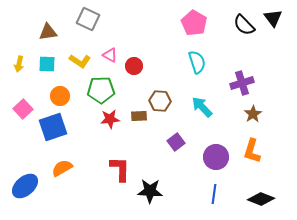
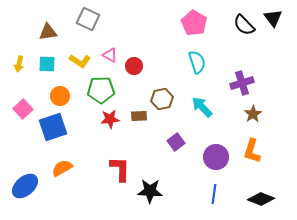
brown hexagon: moved 2 px right, 2 px up; rotated 15 degrees counterclockwise
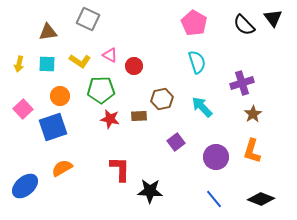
red star: rotated 18 degrees clockwise
blue line: moved 5 px down; rotated 48 degrees counterclockwise
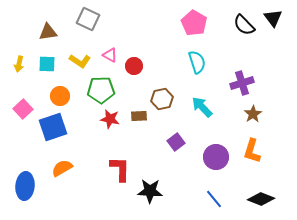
blue ellipse: rotated 44 degrees counterclockwise
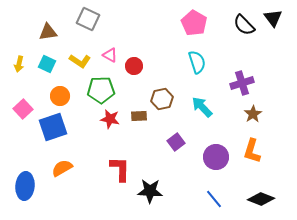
cyan square: rotated 24 degrees clockwise
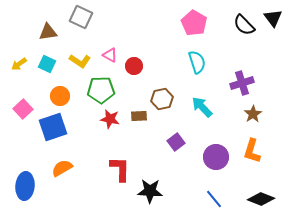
gray square: moved 7 px left, 2 px up
yellow arrow: rotated 42 degrees clockwise
